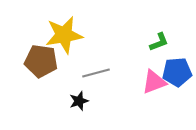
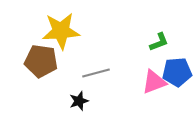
yellow star: moved 3 px left, 4 px up; rotated 6 degrees clockwise
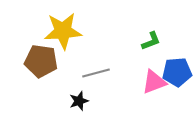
yellow star: moved 2 px right
green L-shape: moved 8 px left, 1 px up
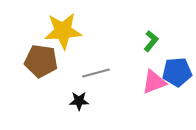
green L-shape: rotated 30 degrees counterclockwise
black star: rotated 18 degrees clockwise
